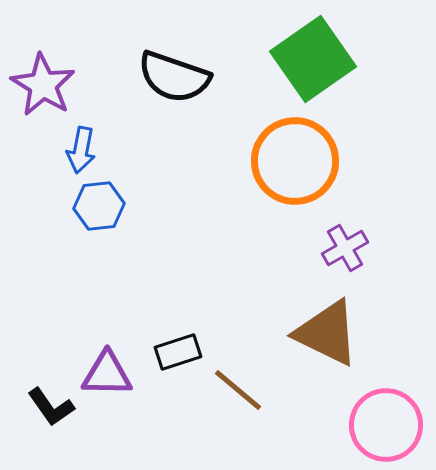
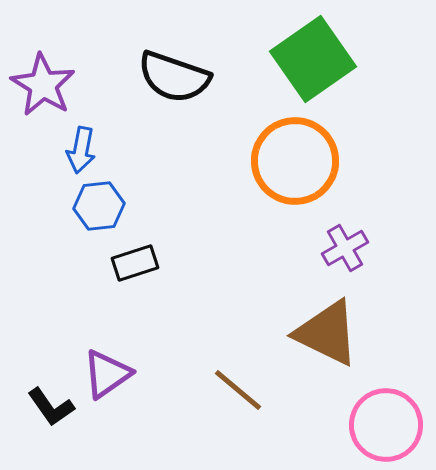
black rectangle: moved 43 px left, 89 px up
purple triangle: rotated 36 degrees counterclockwise
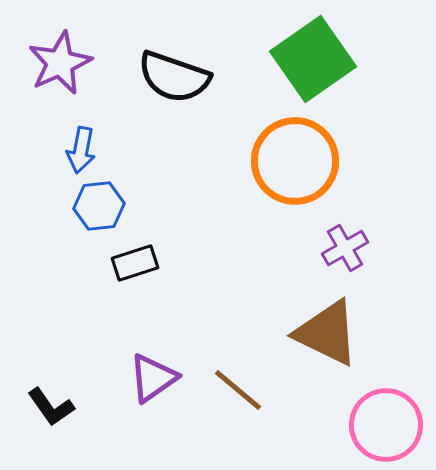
purple star: moved 17 px right, 22 px up; rotated 16 degrees clockwise
purple triangle: moved 46 px right, 4 px down
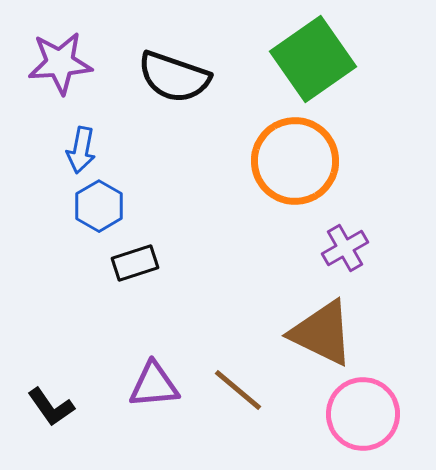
purple star: rotated 20 degrees clockwise
blue hexagon: rotated 24 degrees counterclockwise
brown triangle: moved 5 px left
purple triangle: moved 1 px right, 7 px down; rotated 30 degrees clockwise
pink circle: moved 23 px left, 11 px up
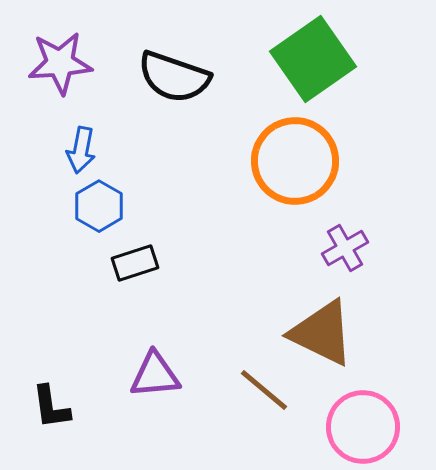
purple triangle: moved 1 px right, 10 px up
brown line: moved 26 px right
black L-shape: rotated 27 degrees clockwise
pink circle: moved 13 px down
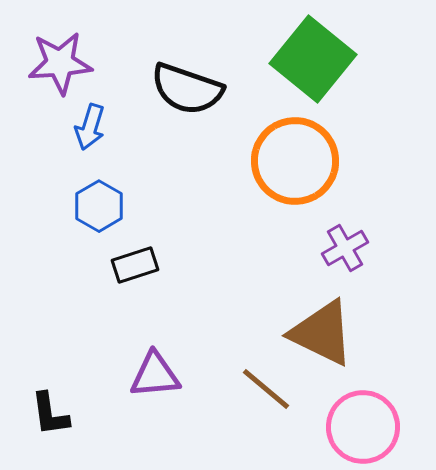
green square: rotated 16 degrees counterclockwise
black semicircle: moved 13 px right, 12 px down
blue arrow: moved 9 px right, 23 px up; rotated 6 degrees clockwise
black rectangle: moved 2 px down
brown line: moved 2 px right, 1 px up
black L-shape: moved 1 px left, 7 px down
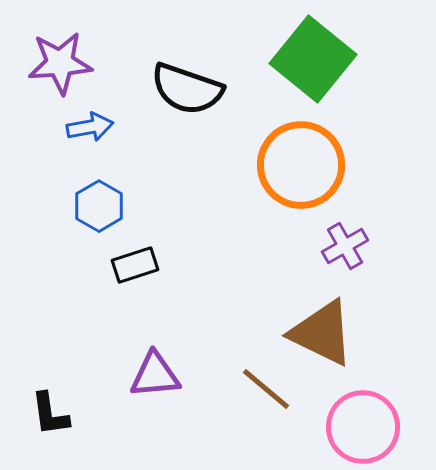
blue arrow: rotated 117 degrees counterclockwise
orange circle: moved 6 px right, 4 px down
purple cross: moved 2 px up
